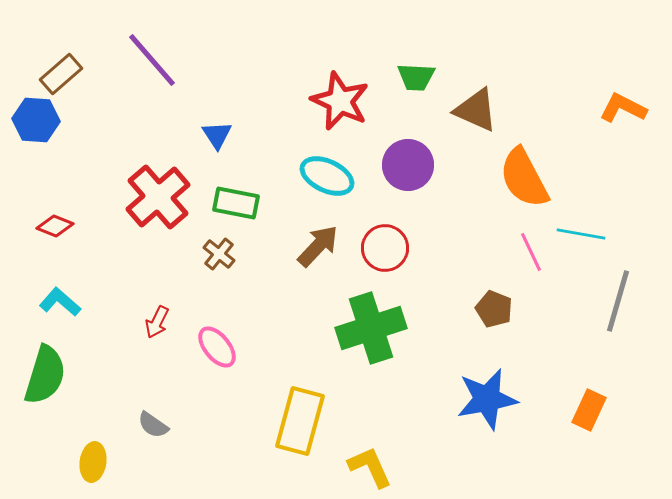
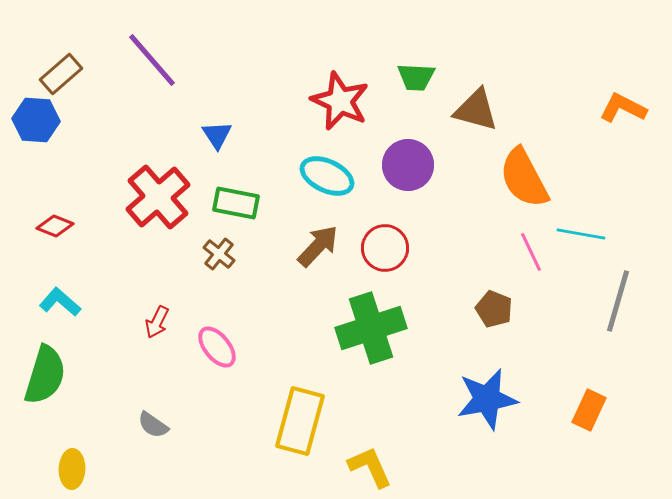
brown triangle: rotated 9 degrees counterclockwise
yellow ellipse: moved 21 px left, 7 px down; rotated 6 degrees counterclockwise
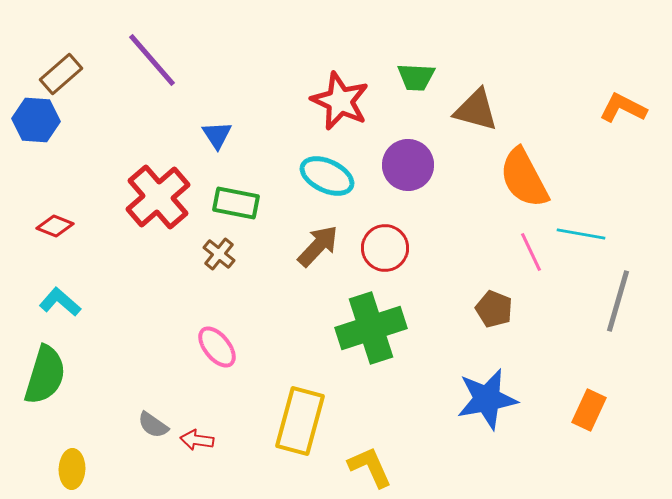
red arrow: moved 40 px right, 118 px down; rotated 72 degrees clockwise
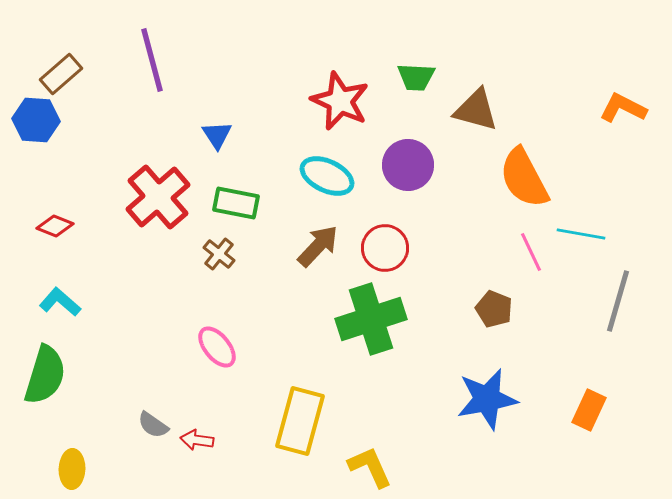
purple line: rotated 26 degrees clockwise
green cross: moved 9 px up
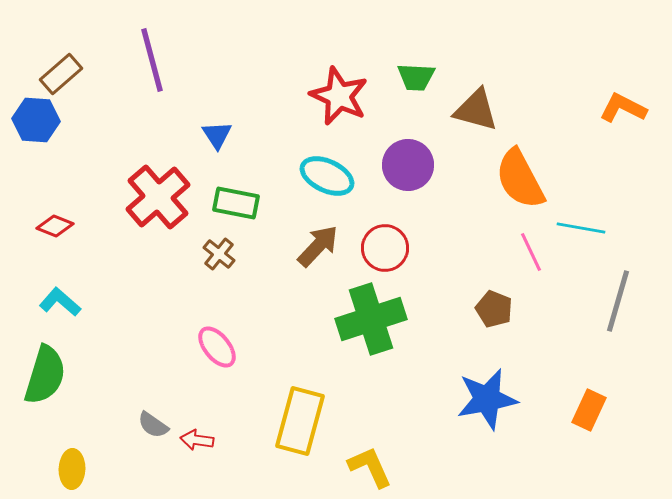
red star: moved 1 px left, 5 px up
orange semicircle: moved 4 px left, 1 px down
cyan line: moved 6 px up
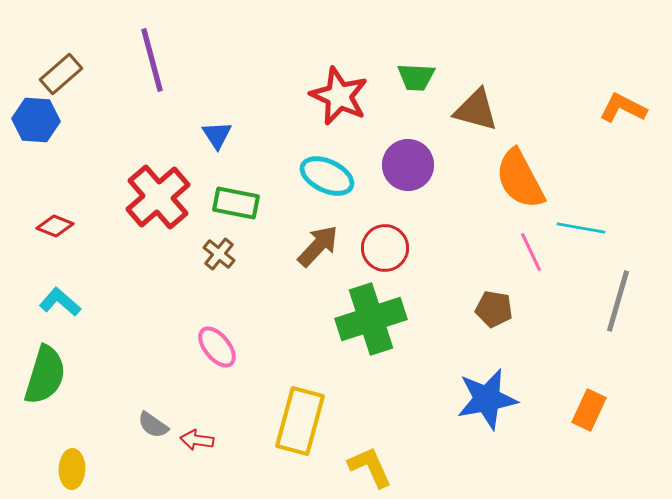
brown pentagon: rotated 12 degrees counterclockwise
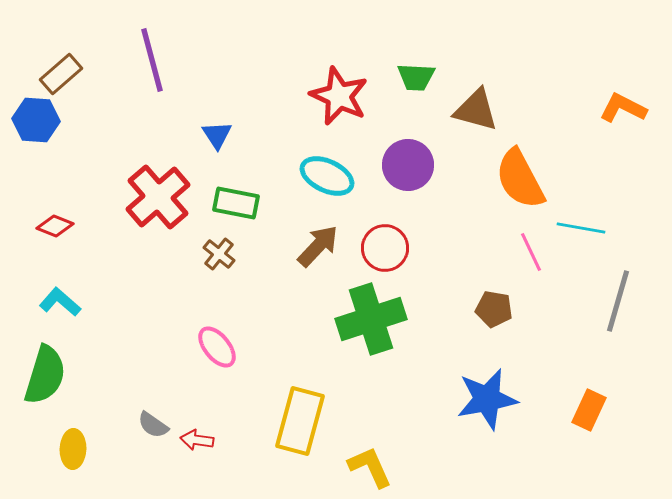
yellow ellipse: moved 1 px right, 20 px up
